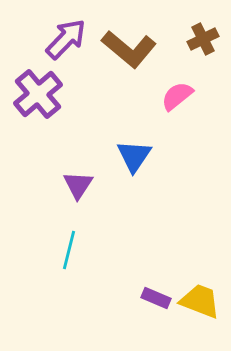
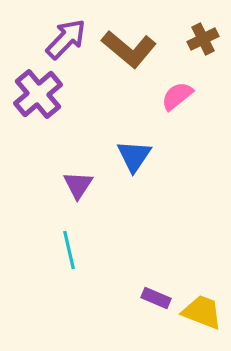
cyan line: rotated 27 degrees counterclockwise
yellow trapezoid: moved 2 px right, 11 px down
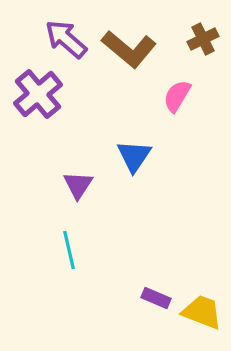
purple arrow: rotated 93 degrees counterclockwise
pink semicircle: rotated 20 degrees counterclockwise
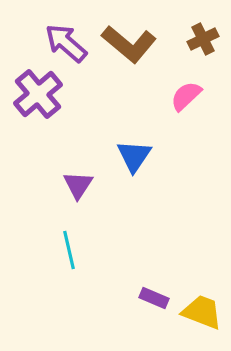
purple arrow: moved 4 px down
brown L-shape: moved 5 px up
pink semicircle: moved 9 px right; rotated 16 degrees clockwise
purple rectangle: moved 2 px left
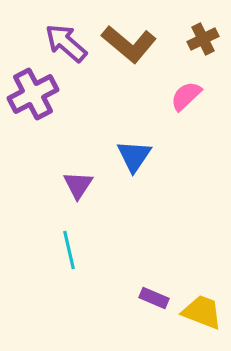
purple cross: moved 5 px left; rotated 12 degrees clockwise
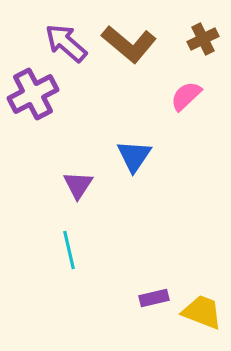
purple rectangle: rotated 36 degrees counterclockwise
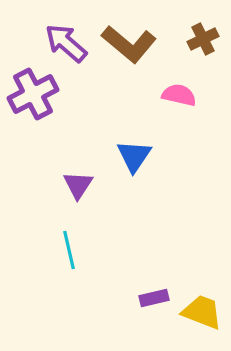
pink semicircle: moved 7 px left, 1 px up; rotated 56 degrees clockwise
